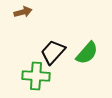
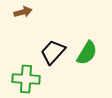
green semicircle: rotated 10 degrees counterclockwise
green cross: moved 10 px left, 3 px down
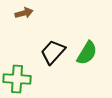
brown arrow: moved 1 px right, 1 px down
green cross: moved 9 px left
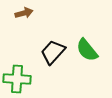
green semicircle: moved 3 px up; rotated 110 degrees clockwise
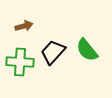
brown arrow: moved 13 px down
green cross: moved 3 px right, 17 px up
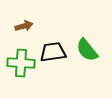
black trapezoid: rotated 40 degrees clockwise
green cross: moved 1 px right, 1 px down
